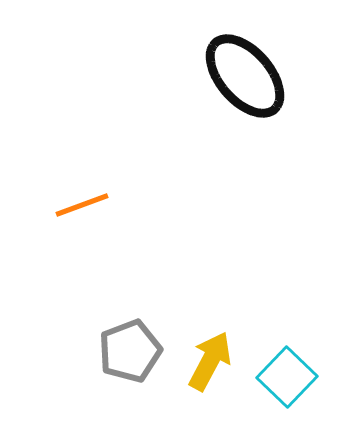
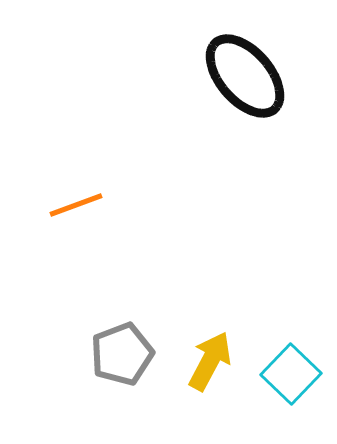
orange line: moved 6 px left
gray pentagon: moved 8 px left, 3 px down
cyan square: moved 4 px right, 3 px up
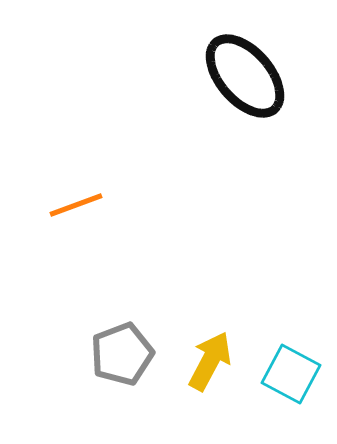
cyan square: rotated 16 degrees counterclockwise
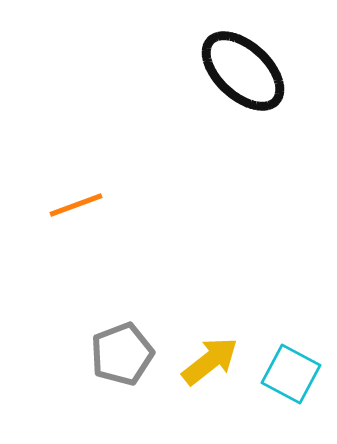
black ellipse: moved 2 px left, 5 px up; rotated 6 degrees counterclockwise
yellow arrow: rotated 24 degrees clockwise
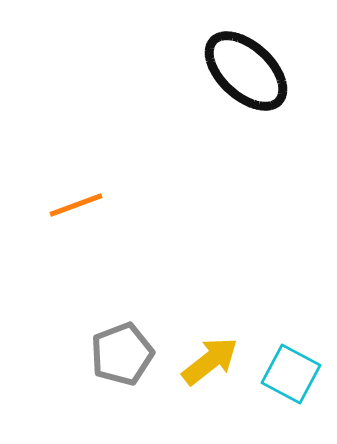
black ellipse: moved 3 px right
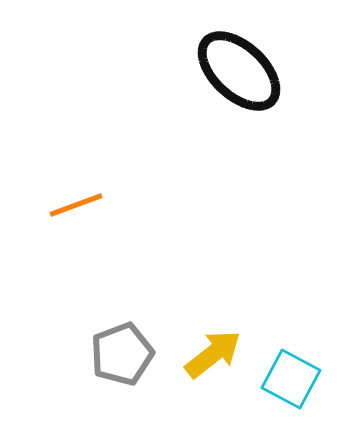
black ellipse: moved 7 px left
yellow arrow: moved 3 px right, 7 px up
cyan square: moved 5 px down
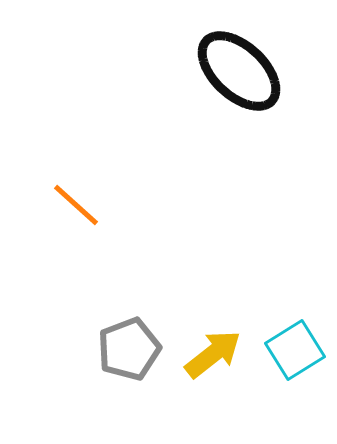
orange line: rotated 62 degrees clockwise
gray pentagon: moved 7 px right, 5 px up
cyan square: moved 4 px right, 29 px up; rotated 30 degrees clockwise
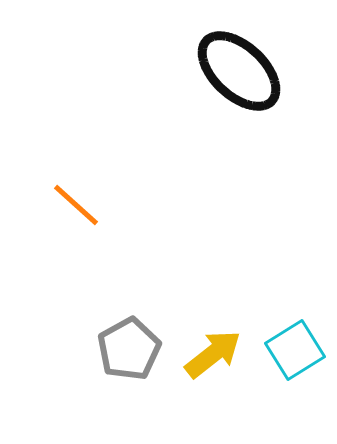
gray pentagon: rotated 8 degrees counterclockwise
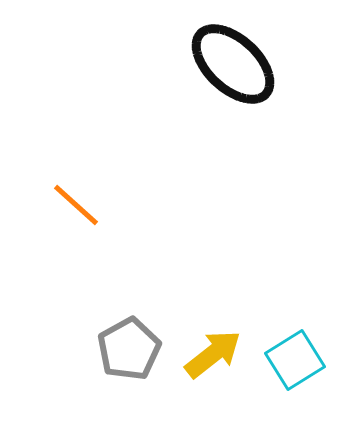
black ellipse: moved 6 px left, 7 px up
cyan square: moved 10 px down
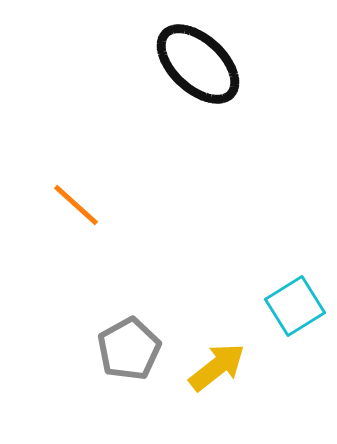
black ellipse: moved 35 px left
yellow arrow: moved 4 px right, 13 px down
cyan square: moved 54 px up
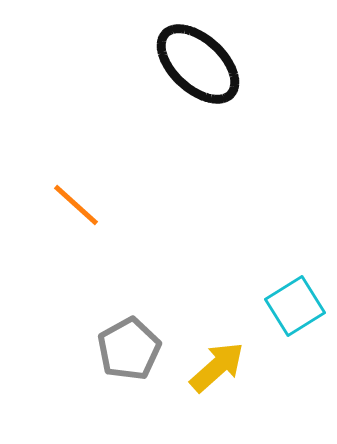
yellow arrow: rotated 4 degrees counterclockwise
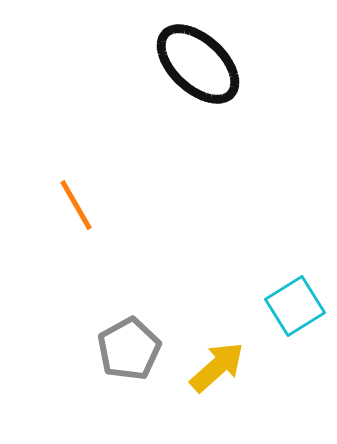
orange line: rotated 18 degrees clockwise
